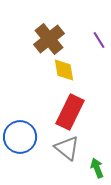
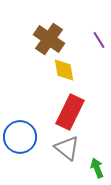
brown cross: rotated 16 degrees counterclockwise
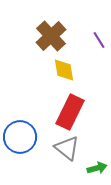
brown cross: moved 2 px right, 3 px up; rotated 12 degrees clockwise
green arrow: rotated 96 degrees clockwise
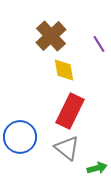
purple line: moved 4 px down
red rectangle: moved 1 px up
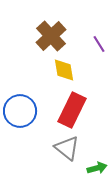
red rectangle: moved 2 px right, 1 px up
blue circle: moved 26 px up
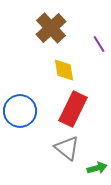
brown cross: moved 8 px up
red rectangle: moved 1 px right, 1 px up
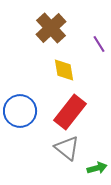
red rectangle: moved 3 px left, 3 px down; rotated 12 degrees clockwise
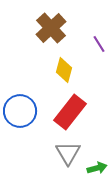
yellow diamond: rotated 25 degrees clockwise
gray triangle: moved 1 px right, 5 px down; rotated 20 degrees clockwise
